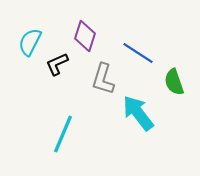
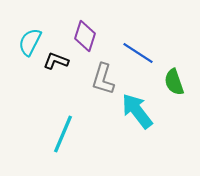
black L-shape: moved 1 px left, 3 px up; rotated 45 degrees clockwise
cyan arrow: moved 1 px left, 2 px up
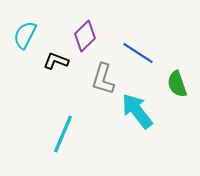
purple diamond: rotated 28 degrees clockwise
cyan semicircle: moved 5 px left, 7 px up
green semicircle: moved 3 px right, 2 px down
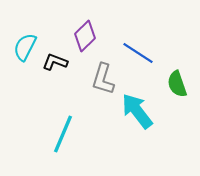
cyan semicircle: moved 12 px down
black L-shape: moved 1 px left, 1 px down
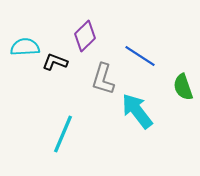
cyan semicircle: rotated 60 degrees clockwise
blue line: moved 2 px right, 3 px down
green semicircle: moved 6 px right, 3 px down
